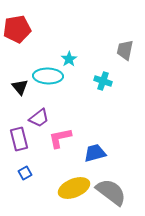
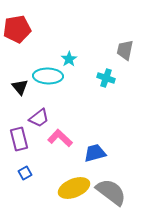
cyan cross: moved 3 px right, 3 px up
pink L-shape: rotated 55 degrees clockwise
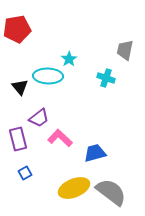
purple rectangle: moved 1 px left
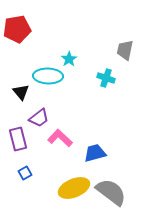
black triangle: moved 1 px right, 5 px down
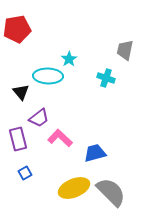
gray semicircle: rotated 8 degrees clockwise
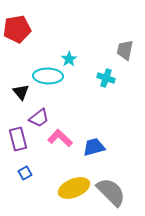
blue trapezoid: moved 1 px left, 6 px up
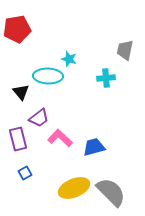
cyan star: rotated 21 degrees counterclockwise
cyan cross: rotated 24 degrees counterclockwise
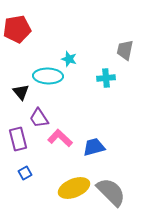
purple trapezoid: rotated 95 degrees clockwise
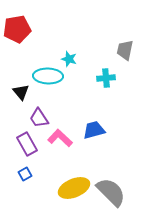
purple rectangle: moved 9 px right, 5 px down; rotated 15 degrees counterclockwise
blue trapezoid: moved 17 px up
blue square: moved 1 px down
